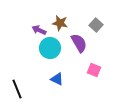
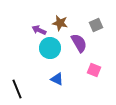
gray square: rotated 24 degrees clockwise
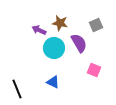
cyan circle: moved 4 px right
blue triangle: moved 4 px left, 3 px down
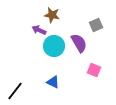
brown star: moved 8 px left, 8 px up
cyan circle: moved 2 px up
black line: moved 2 px left, 2 px down; rotated 60 degrees clockwise
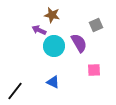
pink square: rotated 24 degrees counterclockwise
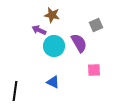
black line: rotated 30 degrees counterclockwise
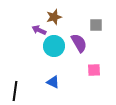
brown star: moved 2 px right, 2 px down; rotated 28 degrees counterclockwise
gray square: rotated 24 degrees clockwise
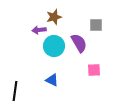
purple arrow: rotated 32 degrees counterclockwise
blue triangle: moved 1 px left, 2 px up
